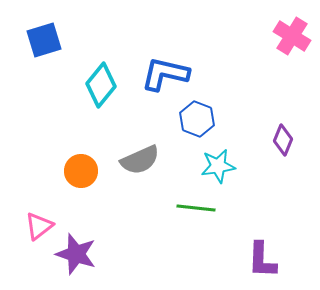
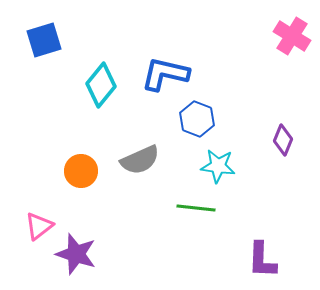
cyan star: rotated 16 degrees clockwise
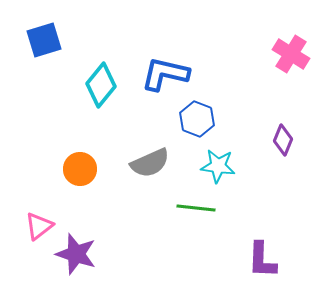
pink cross: moved 1 px left, 18 px down
gray semicircle: moved 10 px right, 3 px down
orange circle: moved 1 px left, 2 px up
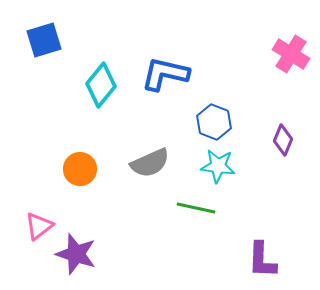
blue hexagon: moved 17 px right, 3 px down
green line: rotated 6 degrees clockwise
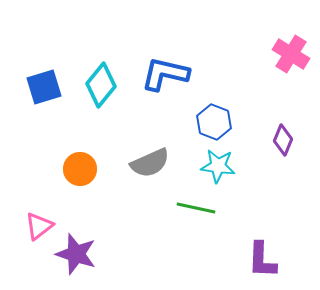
blue square: moved 47 px down
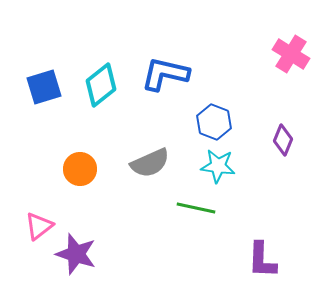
cyan diamond: rotated 12 degrees clockwise
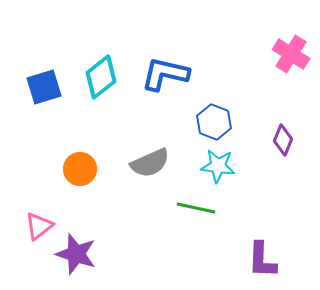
cyan diamond: moved 8 px up
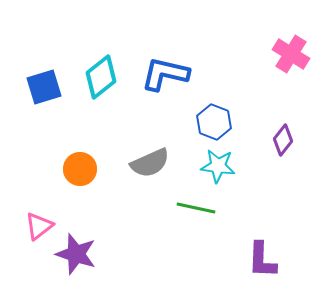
purple diamond: rotated 16 degrees clockwise
